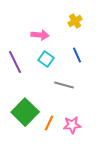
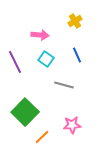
orange line: moved 7 px left, 14 px down; rotated 21 degrees clockwise
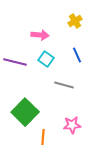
purple line: rotated 50 degrees counterclockwise
orange line: moved 1 px right; rotated 42 degrees counterclockwise
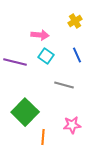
cyan square: moved 3 px up
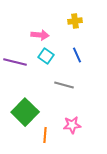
yellow cross: rotated 24 degrees clockwise
orange line: moved 2 px right, 2 px up
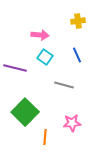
yellow cross: moved 3 px right
cyan square: moved 1 px left, 1 px down
purple line: moved 6 px down
pink star: moved 2 px up
orange line: moved 2 px down
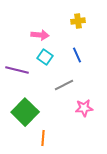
purple line: moved 2 px right, 2 px down
gray line: rotated 42 degrees counterclockwise
pink star: moved 12 px right, 15 px up
orange line: moved 2 px left, 1 px down
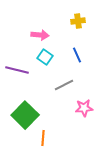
green square: moved 3 px down
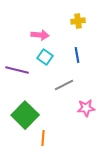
blue line: rotated 14 degrees clockwise
pink star: moved 2 px right
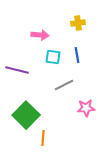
yellow cross: moved 2 px down
cyan square: moved 8 px right; rotated 28 degrees counterclockwise
green square: moved 1 px right
